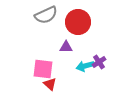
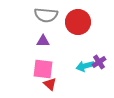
gray semicircle: rotated 30 degrees clockwise
purple triangle: moved 23 px left, 6 px up
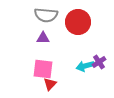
purple triangle: moved 3 px up
red triangle: rotated 32 degrees clockwise
